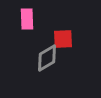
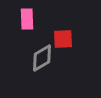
gray diamond: moved 5 px left
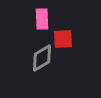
pink rectangle: moved 15 px right
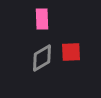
red square: moved 8 px right, 13 px down
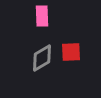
pink rectangle: moved 3 px up
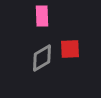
red square: moved 1 px left, 3 px up
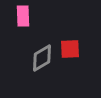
pink rectangle: moved 19 px left
